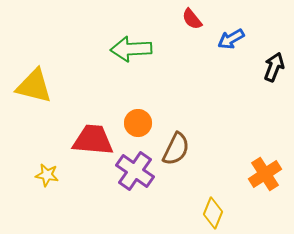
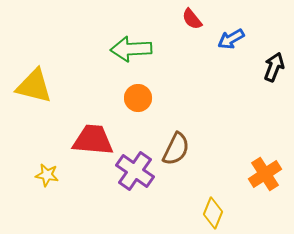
orange circle: moved 25 px up
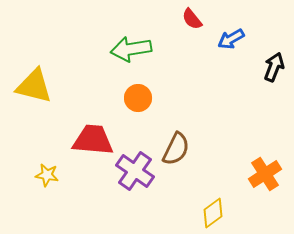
green arrow: rotated 6 degrees counterclockwise
yellow diamond: rotated 32 degrees clockwise
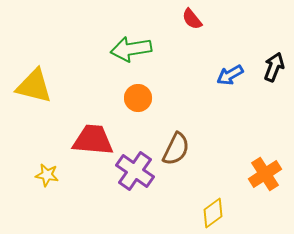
blue arrow: moved 1 px left, 36 px down
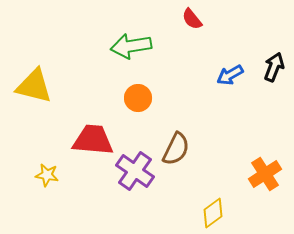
green arrow: moved 3 px up
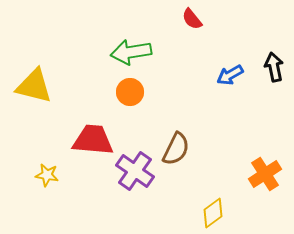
green arrow: moved 6 px down
black arrow: rotated 32 degrees counterclockwise
orange circle: moved 8 px left, 6 px up
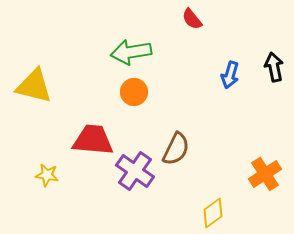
blue arrow: rotated 44 degrees counterclockwise
orange circle: moved 4 px right
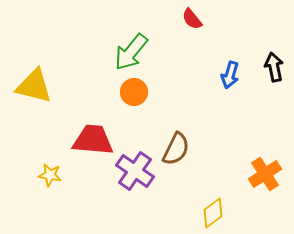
green arrow: rotated 42 degrees counterclockwise
yellow star: moved 3 px right
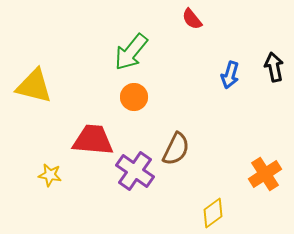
orange circle: moved 5 px down
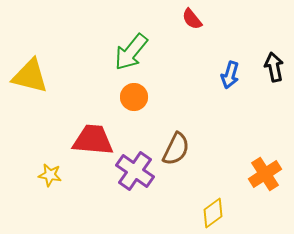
yellow triangle: moved 4 px left, 10 px up
